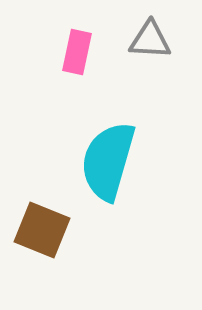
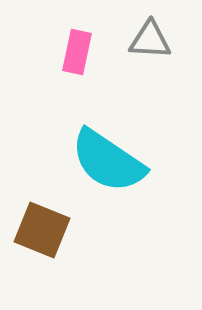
cyan semicircle: rotated 72 degrees counterclockwise
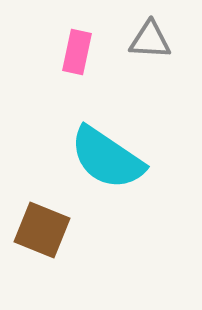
cyan semicircle: moved 1 px left, 3 px up
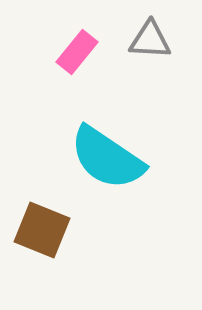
pink rectangle: rotated 27 degrees clockwise
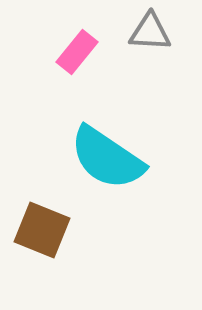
gray triangle: moved 8 px up
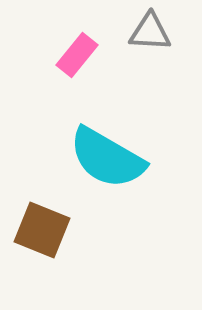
pink rectangle: moved 3 px down
cyan semicircle: rotated 4 degrees counterclockwise
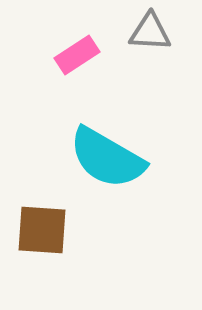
pink rectangle: rotated 18 degrees clockwise
brown square: rotated 18 degrees counterclockwise
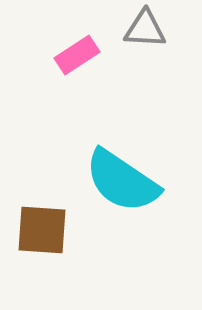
gray triangle: moved 5 px left, 3 px up
cyan semicircle: moved 15 px right, 23 px down; rotated 4 degrees clockwise
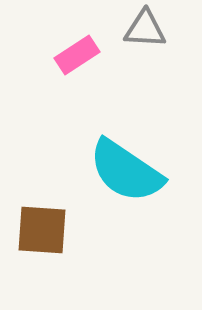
cyan semicircle: moved 4 px right, 10 px up
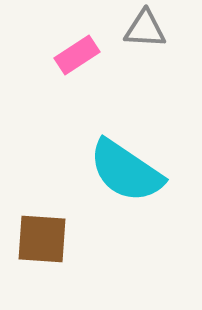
brown square: moved 9 px down
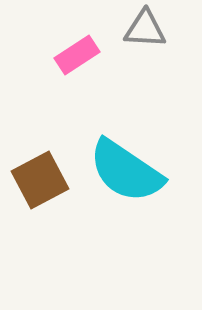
brown square: moved 2 px left, 59 px up; rotated 32 degrees counterclockwise
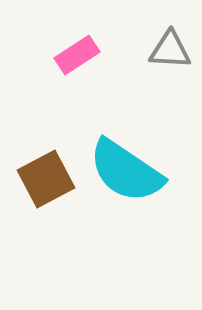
gray triangle: moved 25 px right, 21 px down
brown square: moved 6 px right, 1 px up
